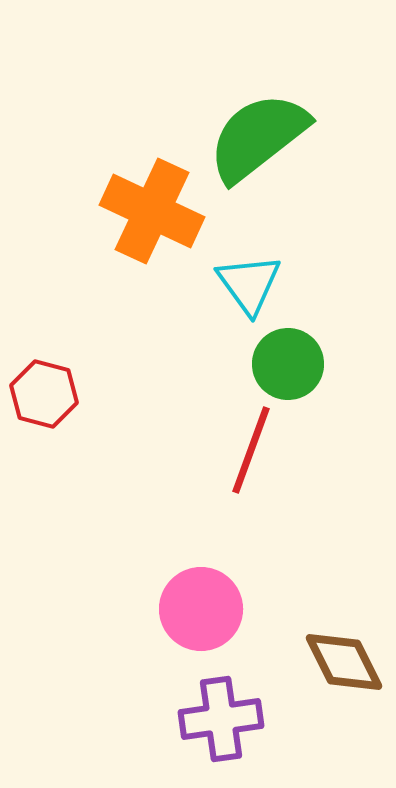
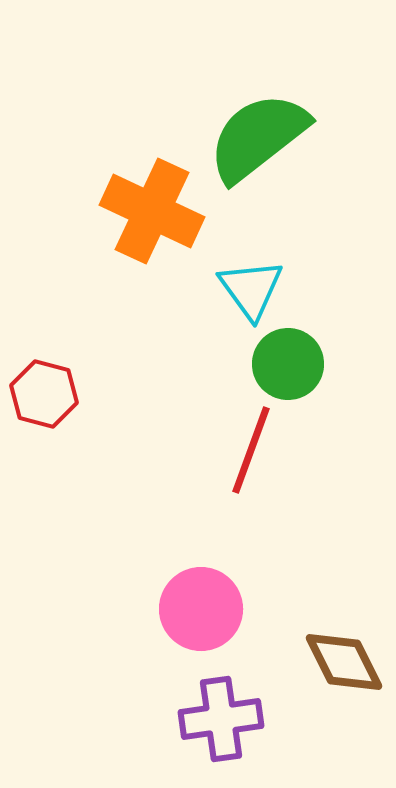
cyan triangle: moved 2 px right, 5 px down
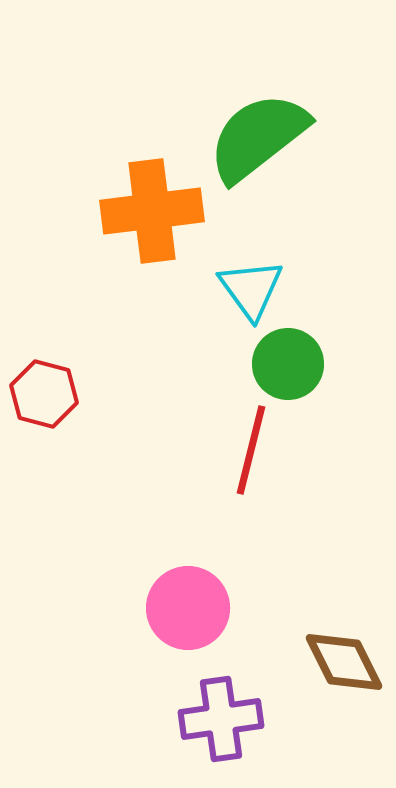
orange cross: rotated 32 degrees counterclockwise
red line: rotated 6 degrees counterclockwise
pink circle: moved 13 px left, 1 px up
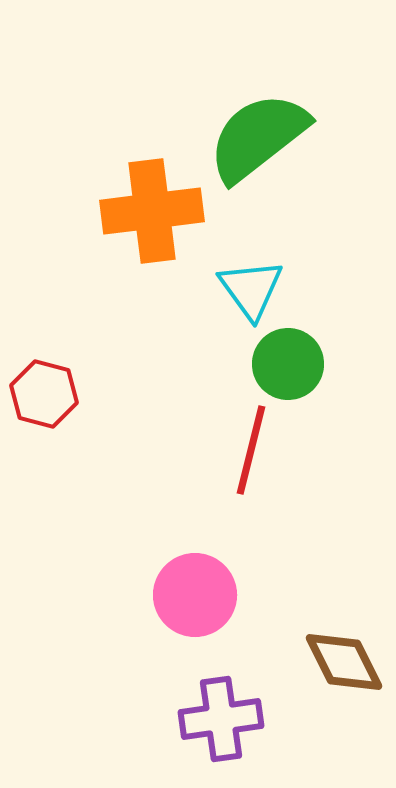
pink circle: moved 7 px right, 13 px up
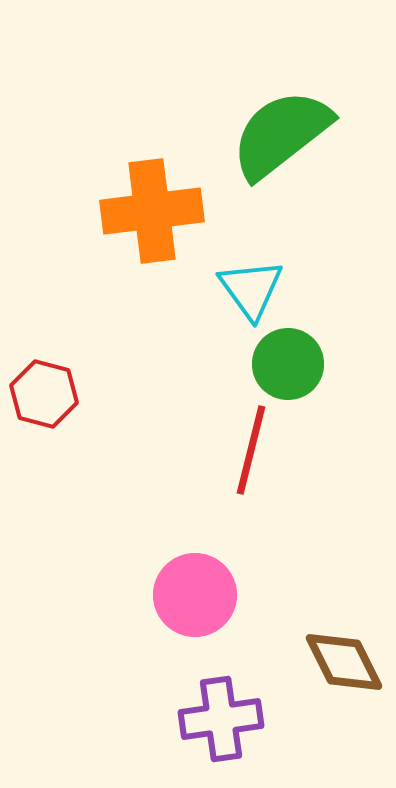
green semicircle: moved 23 px right, 3 px up
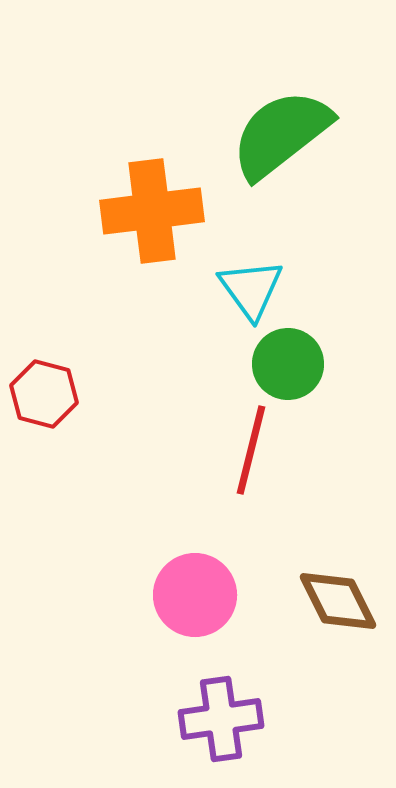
brown diamond: moved 6 px left, 61 px up
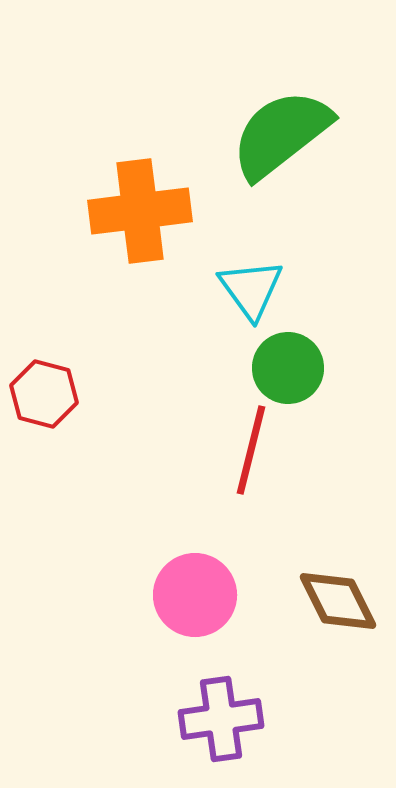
orange cross: moved 12 px left
green circle: moved 4 px down
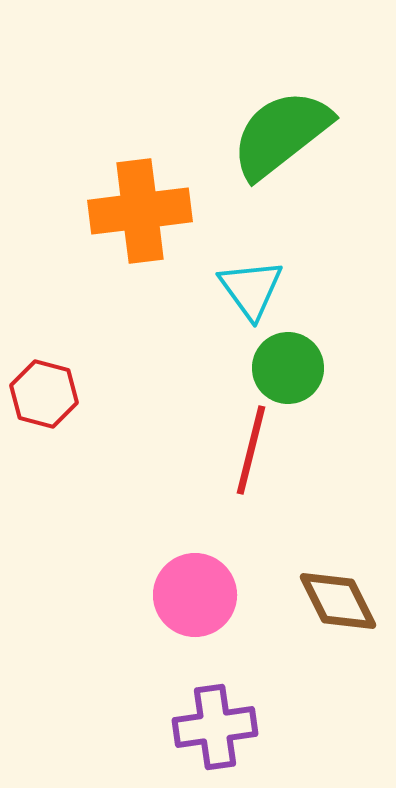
purple cross: moved 6 px left, 8 px down
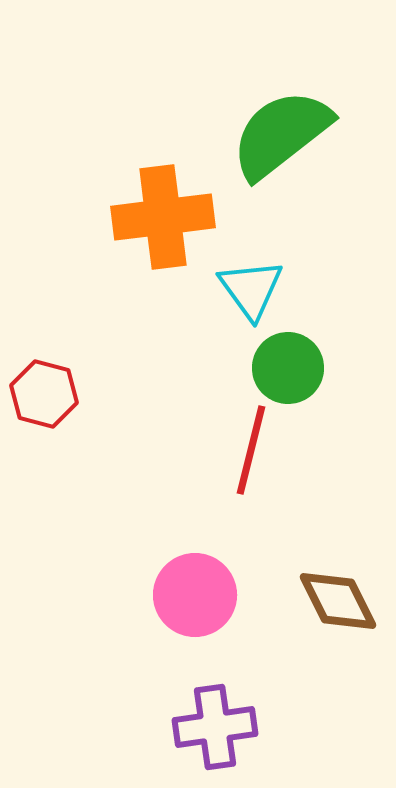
orange cross: moved 23 px right, 6 px down
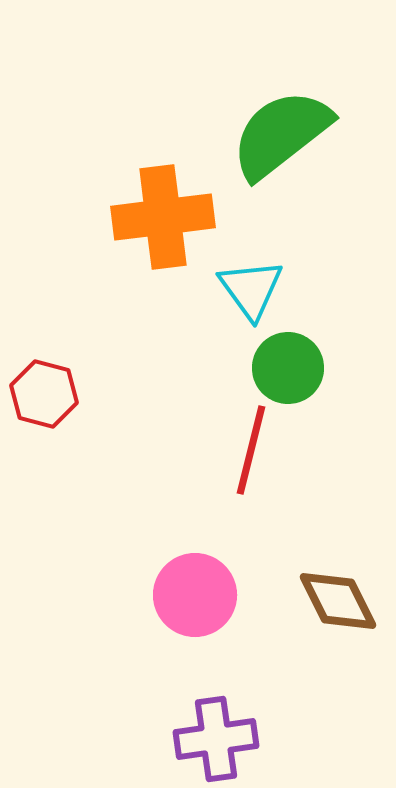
purple cross: moved 1 px right, 12 px down
